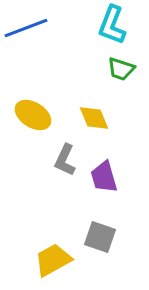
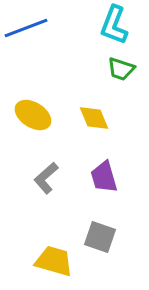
cyan L-shape: moved 2 px right
gray L-shape: moved 19 px left, 18 px down; rotated 24 degrees clockwise
yellow trapezoid: moved 1 px right, 1 px down; rotated 45 degrees clockwise
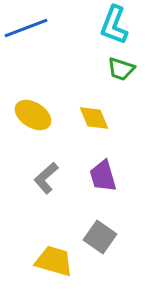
purple trapezoid: moved 1 px left, 1 px up
gray square: rotated 16 degrees clockwise
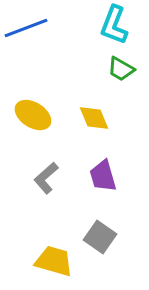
green trapezoid: rotated 12 degrees clockwise
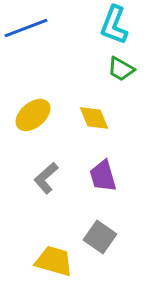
yellow ellipse: rotated 72 degrees counterclockwise
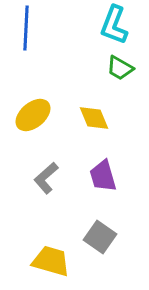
blue line: rotated 66 degrees counterclockwise
green trapezoid: moved 1 px left, 1 px up
yellow trapezoid: moved 3 px left
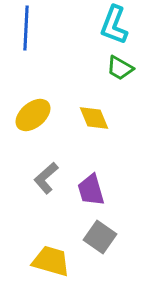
purple trapezoid: moved 12 px left, 14 px down
